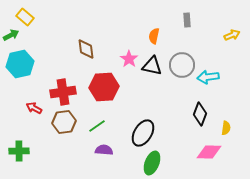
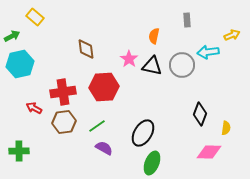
yellow rectangle: moved 10 px right
green arrow: moved 1 px right, 1 px down
cyan arrow: moved 25 px up
purple semicircle: moved 2 px up; rotated 24 degrees clockwise
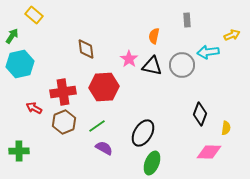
yellow rectangle: moved 1 px left, 2 px up
green arrow: rotated 28 degrees counterclockwise
brown hexagon: rotated 15 degrees counterclockwise
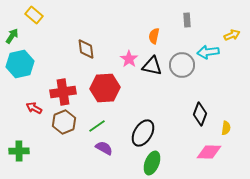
red hexagon: moved 1 px right, 1 px down
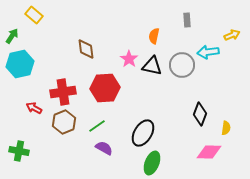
green cross: rotated 12 degrees clockwise
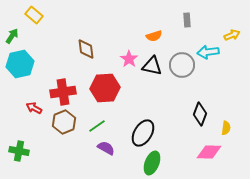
orange semicircle: rotated 119 degrees counterclockwise
purple semicircle: moved 2 px right
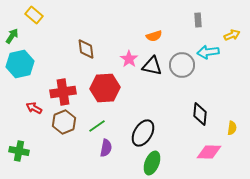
gray rectangle: moved 11 px right
black diamond: rotated 15 degrees counterclockwise
yellow semicircle: moved 6 px right
purple semicircle: rotated 72 degrees clockwise
